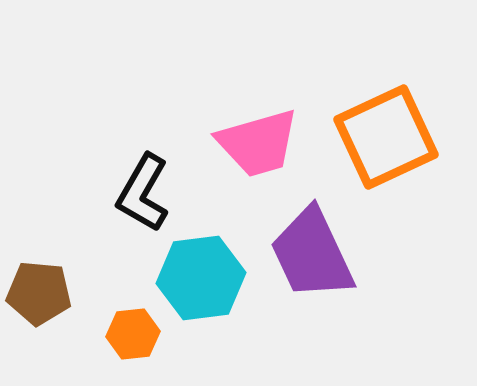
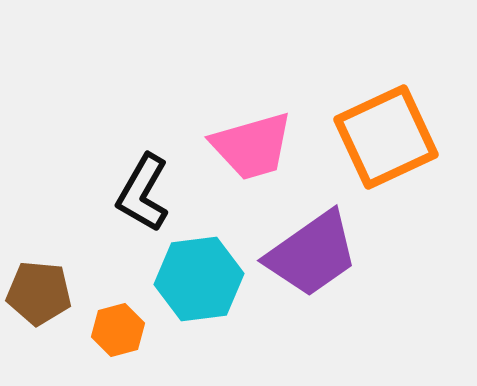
pink trapezoid: moved 6 px left, 3 px down
purple trapezoid: rotated 100 degrees counterclockwise
cyan hexagon: moved 2 px left, 1 px down
orange hexagon: moved 15 px left, 4 px up; rotated 9 degrees counterclockwise
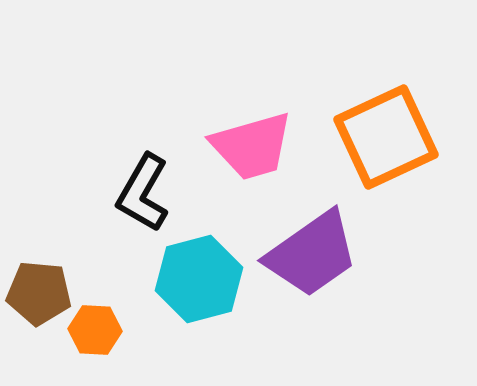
cyan hexagon: rotated 8 degrees counterclockwise
orange hexagon: moved 23 px left; rotated 18 degrees clockwise
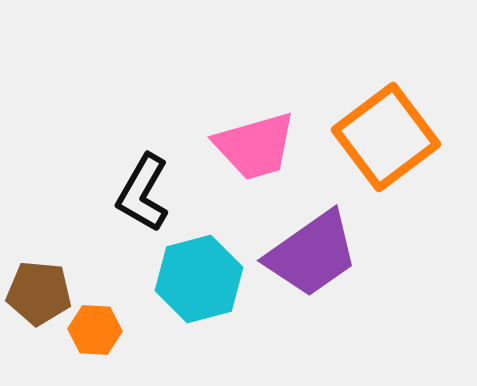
orange square: rotated 12 degrees counterclockwise
pink trapezoid: moved 3 px right
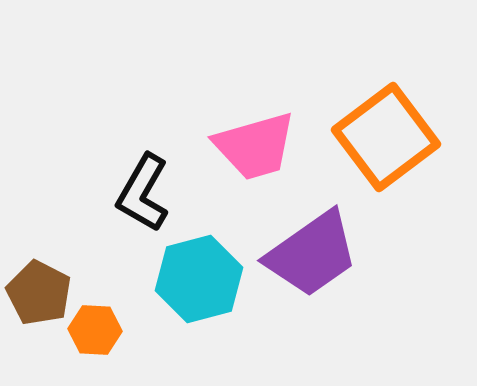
brown pentagon: rotated 22 degrees clockwise
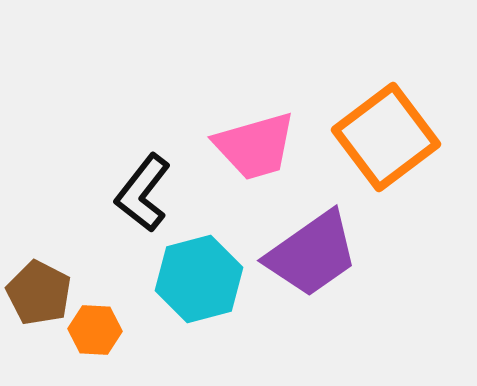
black L-shape: rotated 8 degrees clockwise
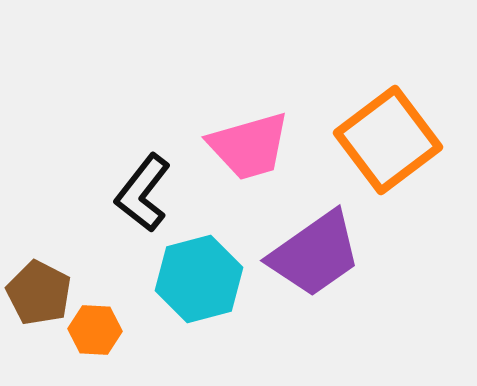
orange square: moved 2 px right, 3 px down
pink trapezoid: moved 6 px left
purple trapezoid: moved 3 px right
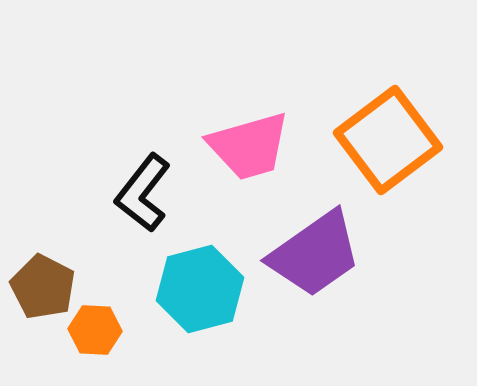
cyan hexagon: moved 1 px right, 10 px down
brown pentagon: moved 4 px right, 6 px up
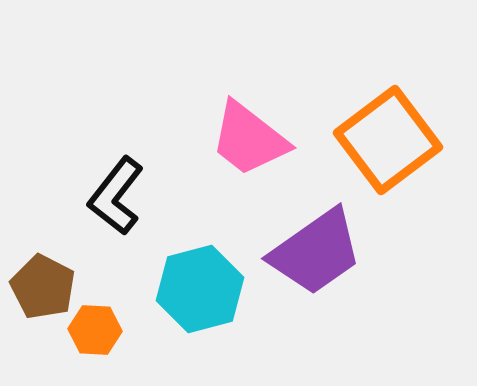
pink trapezoid: moved 7 px up; rotated 54 degrees clockwise
black L-shape: moved 27 px left, 3 px down
purple trapezoid: moved 1 px right, 2 px up
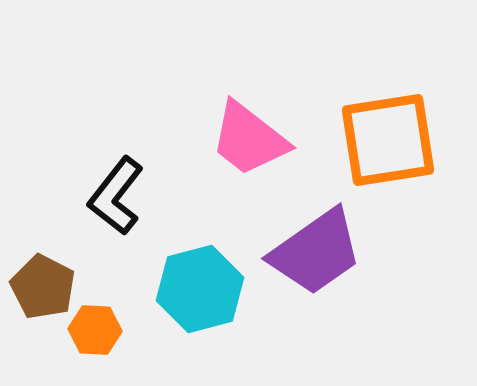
orange square: rotated 28 degrees clockwise
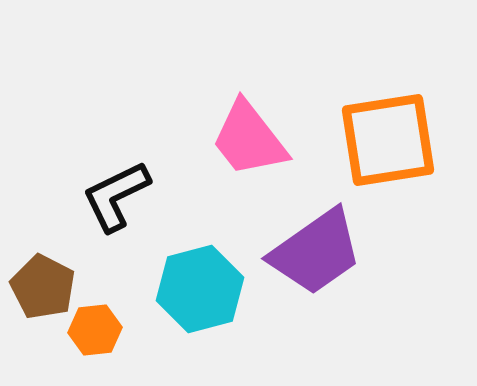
pink trapezoid: rotated 14 degrees clockwise
black L-shape: rotated 26 degrees clockwise
orange hexagon: rotated 9 degrees counterclockwise
